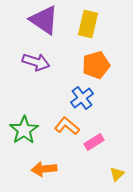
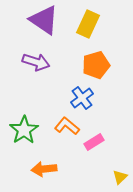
yellow rectangle: rotated 12 degrees clockwise
yellow triangle: moved 3 px right, 3 px down
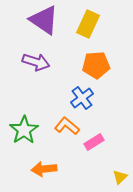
orange pentagon: rotated 12 degrees clockwise
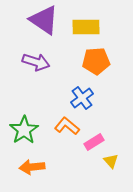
yellow rectangle: moved 2 px left, 3 px down; rotated 64 degrees clockwise
orange pentagon: moved 4 px up
orange arrow: moved 12 px left, 2 px up
yellow triangle: moved 9 px left, 16 px up; rotated 28 degrees counterclockwise
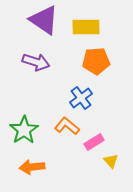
blue cross: moved 1 px left
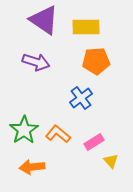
orange L-shape: moved 9 px left, 8 px down
